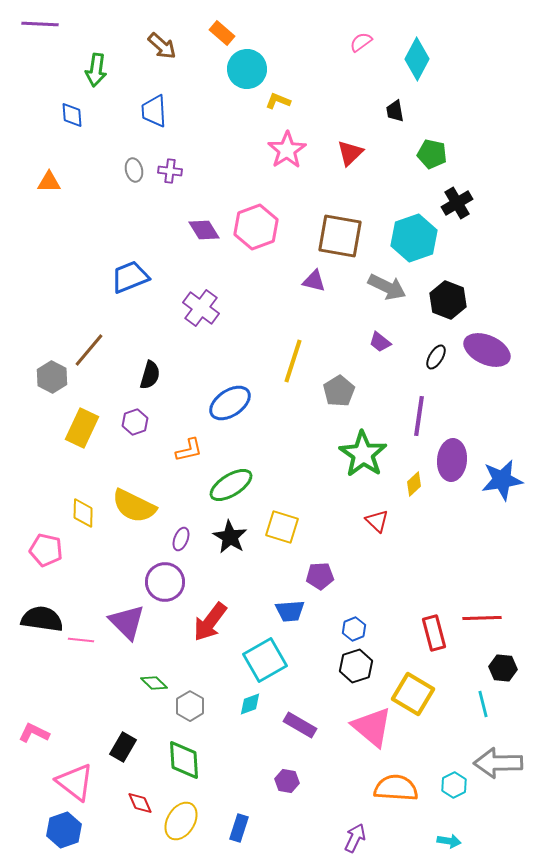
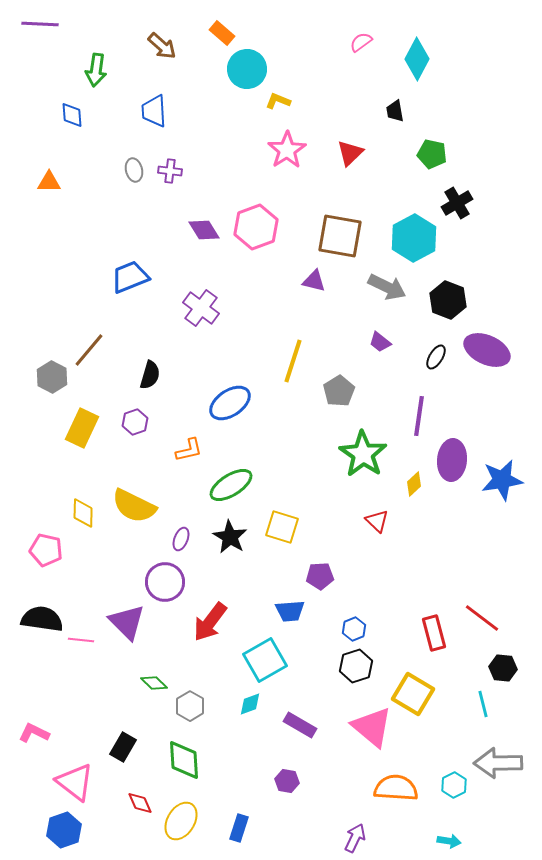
cyan hexagon at (414, 238): rotated 9 degrees counterclockwise
red line at (482, 618): rotated 39 degrees clockwise
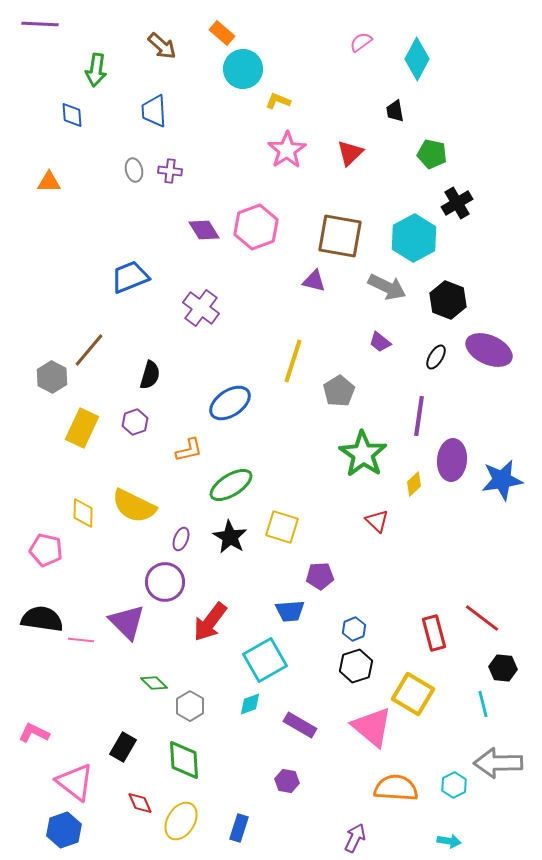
cyan circle at (247, 69): moved 4 px left
purple ellipse at (487, 350): moved 2 px right
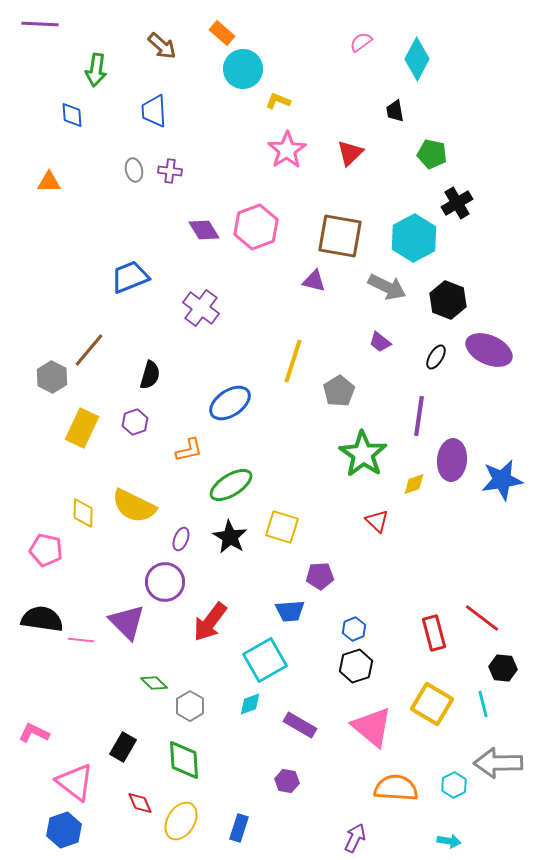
yellow diamond at (414, 484): rotated 25 degrees clockwise
yellow square at (413, 694): moved 19 px right, 10 px down
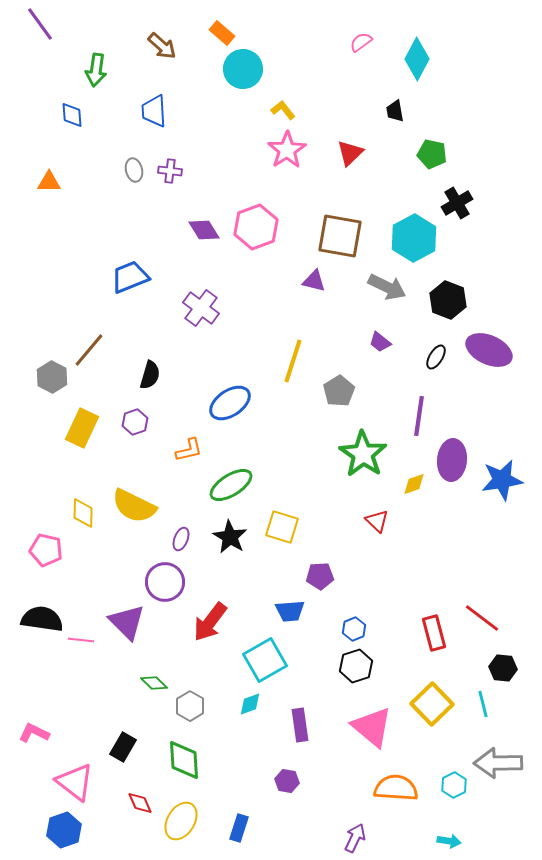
purple line at (40, 24): rotated 51 degrees clockwise
yellow L-shape at (278, 101): moved 5 px right, 9 px down; rotated 30 degrees clockwise
yellow square at (432, 704): rotated 15 degrees clockwise
purple rectangle at (300, 725): rotated 52 degrees clockwise
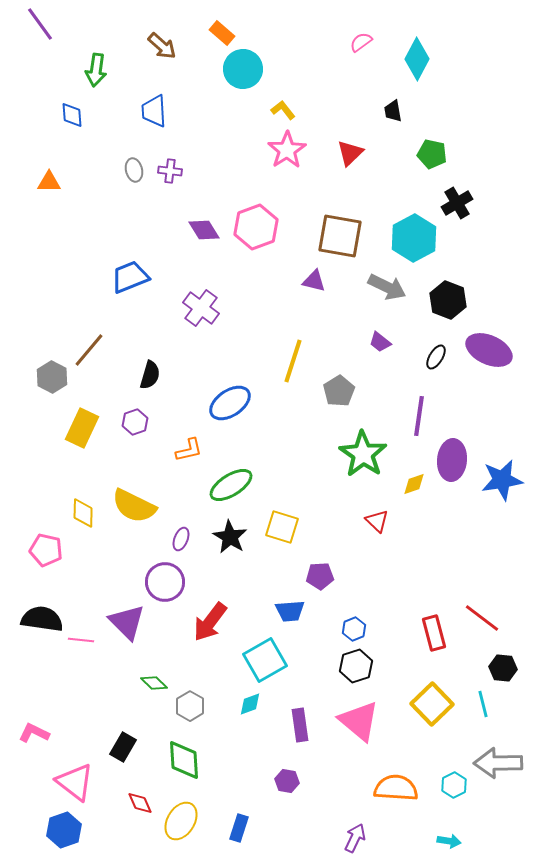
black trapezoid at (395, 111): moved 2 px left
pink triangle at (372, 727): moved 13 px left, 6 px up
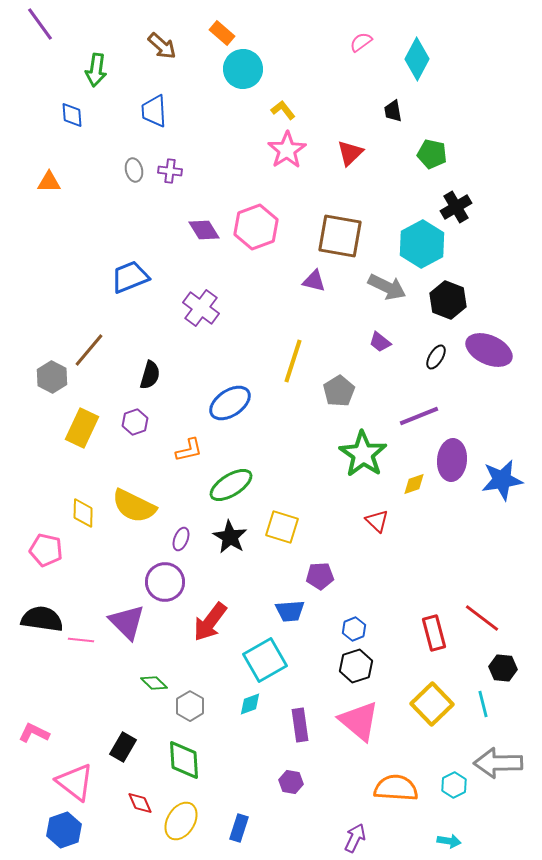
black cross at (457, 203): moved 1 px left, 4 px down
cyan hexagon at (414, 238): moved 8 px right, 6 px down
purple line at (419, 416): rotated 60 degrees clockwise
purple hexagon at (287, 781): moved 4 px right, 1 px down
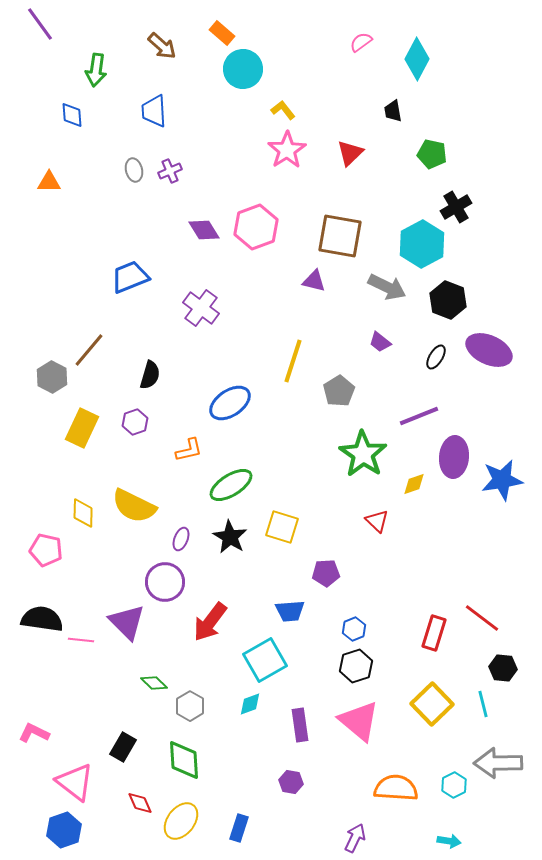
purple cross at (170, 171): rotated 30 degrees counterclockwise
purple ellipse at (452, 460): moved 2 px right, 3 px up
purple pentagon at (320, 576): moved 6 px right, 3 px up
red rectangle at (434, 633): rotated 32 degrees clockwise
yellow ellipse at (181, 821): rotated 6 degrees clockwise
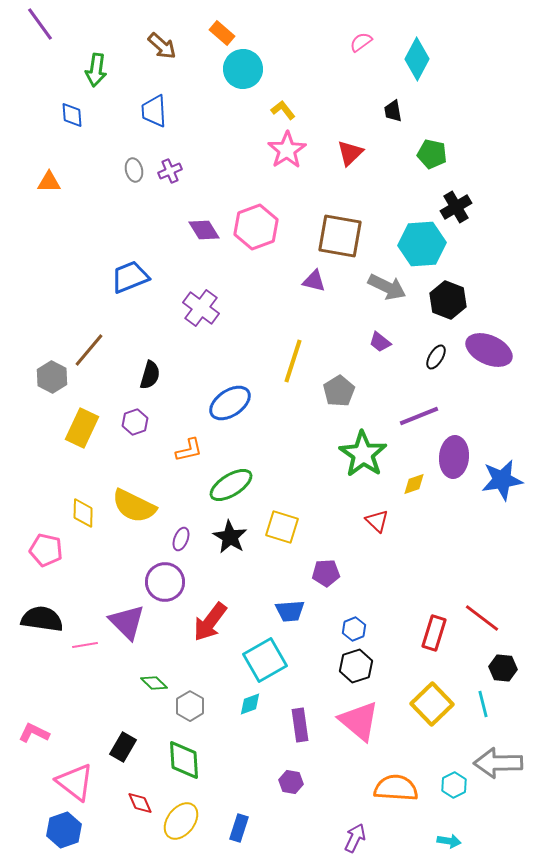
cyan hexagon at (422, 244): rotated 24 degrees clockwise
pink line at (81, 640): moved 4 px right, 5 px down; rotated 15 degrees counterclockwise
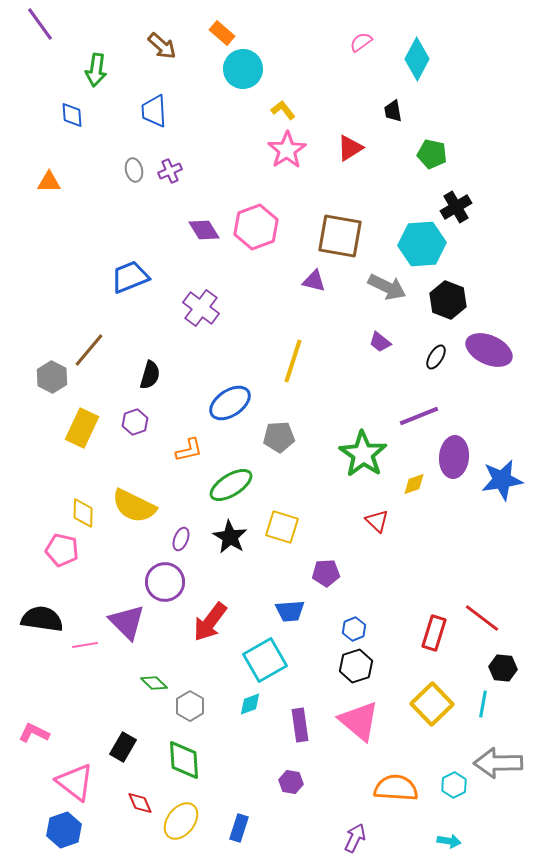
red triangle at (350, 153): moved 5 px up; rotated 12 degrees clockwise
gray pentagon at (339, 391): moved 60 px left, 46 px down; rotated 28 degrees clockwise
pink pentagon at (46, 550): moved 16 px right
cyan line at (483, 704): rotated 24 degrees clockwise
